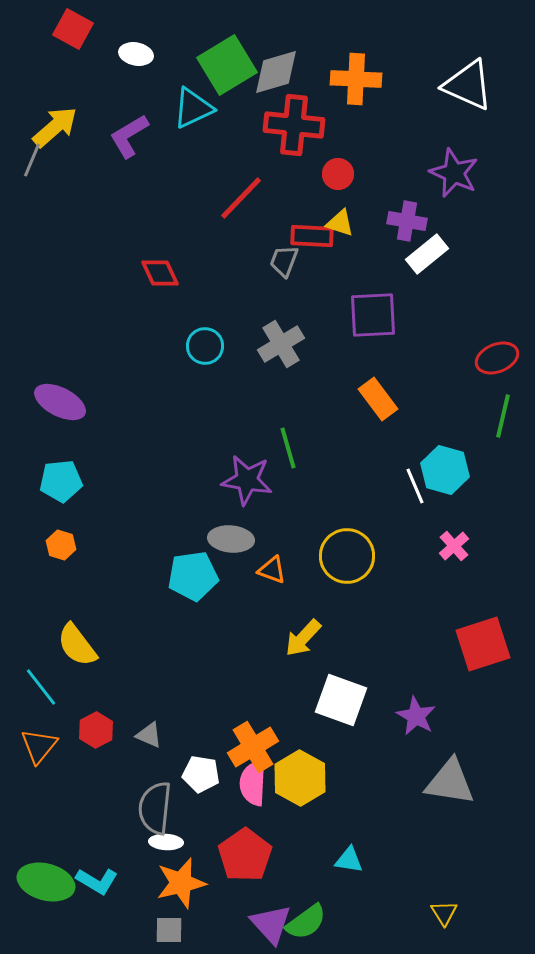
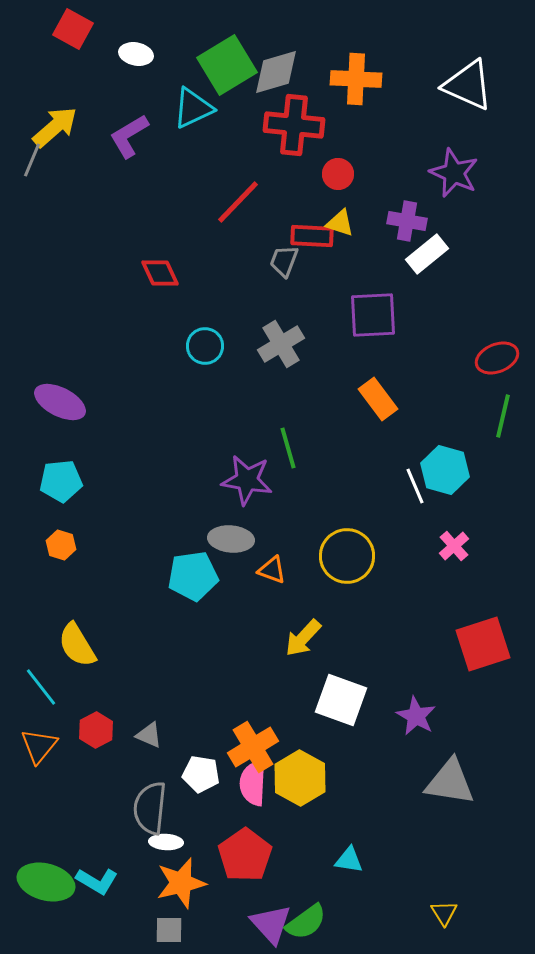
red line at (241, 198): moved 3 px left, 4 px down
yellow semicircle at (77, 645): rotated 6 degrees clockwise
gray semicircle at (155, 808): moved 5 px left
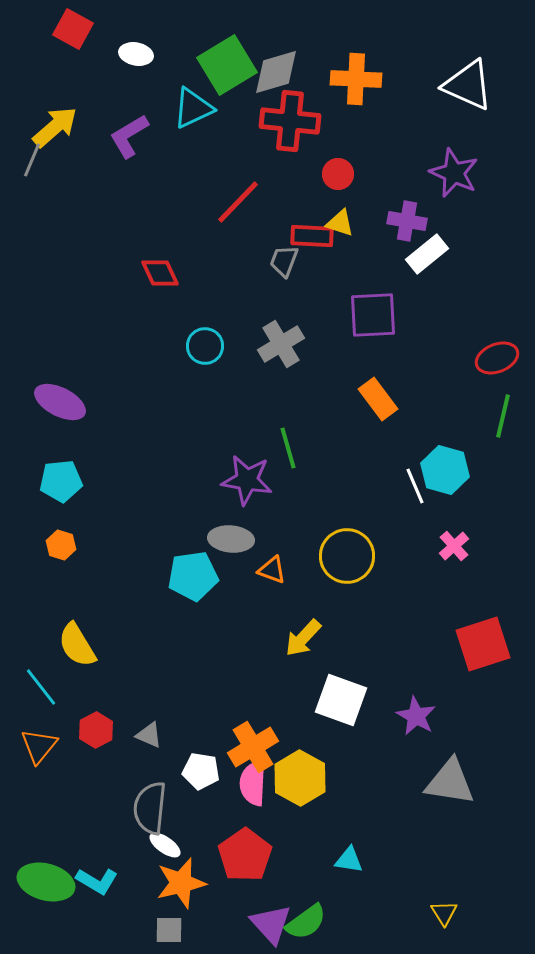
red cross at (294, 125): moved 4 px left, 4 px up
white pentagon at (201, 774): moved 3 px up
white ellipse at (166, 842): moved 1 px left, 3 px down; rotated 32 degrees clockwise
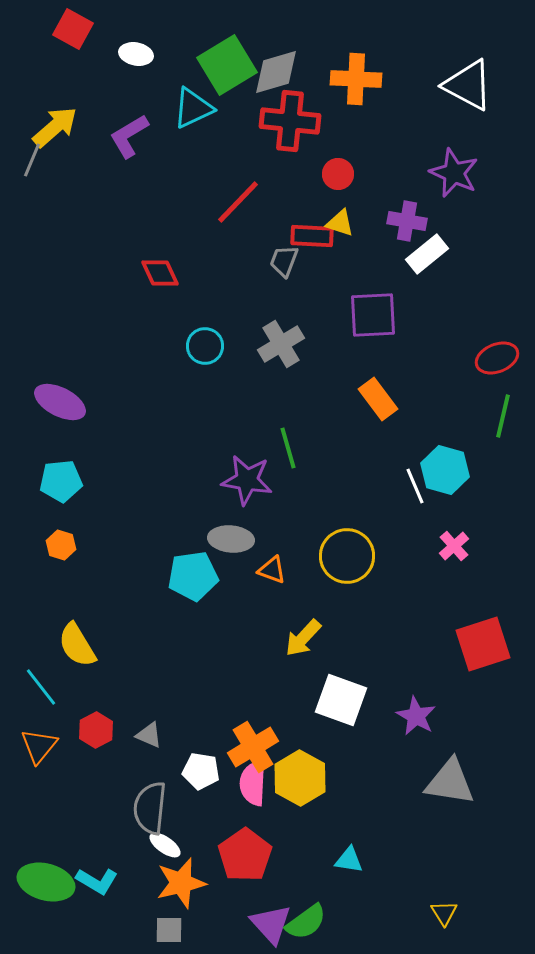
white triangle at (468, 85): rotated 4 degrees clockwise
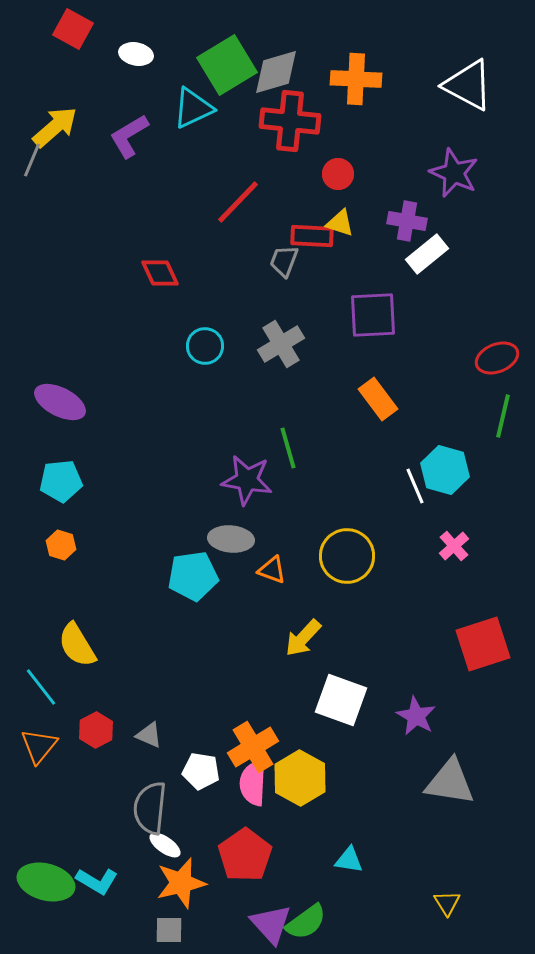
yellow triangle at (444, 913): moved 3 px right, 10 px up
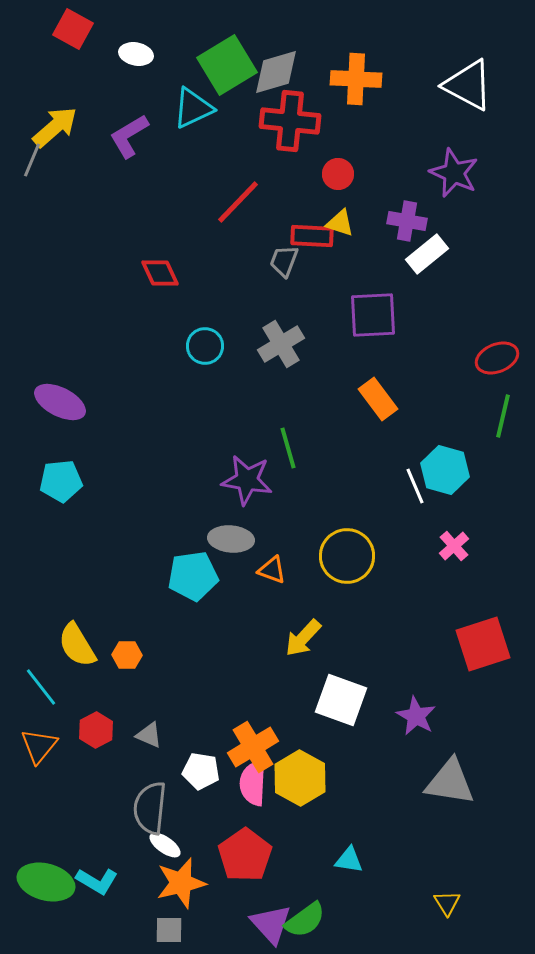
orange hexagon at (61, 545): moved 66 px right, 110 px down; rotated 16 degrees counterclockwise
green semicircle at (306, 922): moved 1 px left, 2 px up
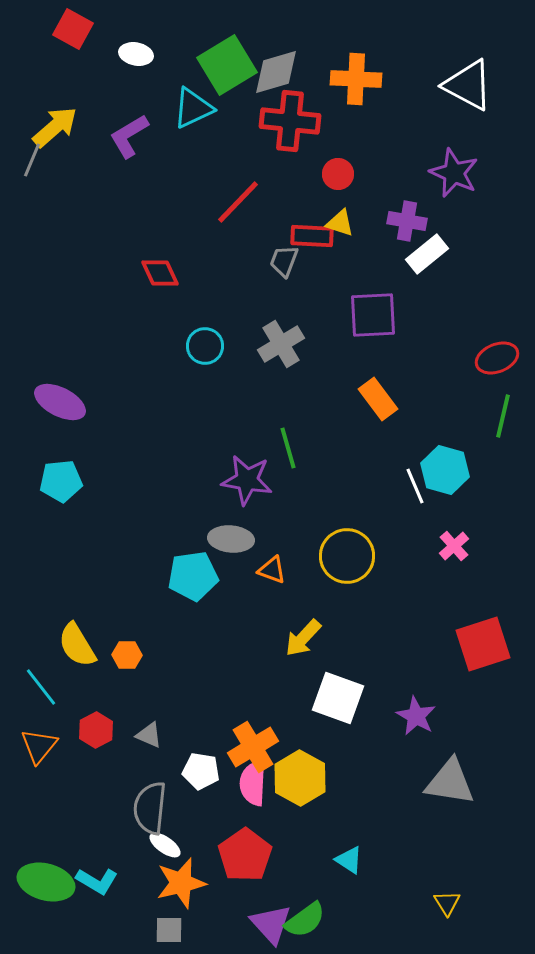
white square at (341, 700): moved 3 px left, 2 px up
cyan triangle at (349, 860): rotated 24 degrees clockwise
